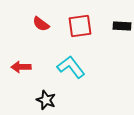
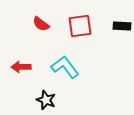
cyan L-shape: moved 6 px left
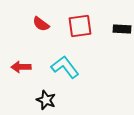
black rectangle: moved 3 px down
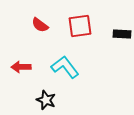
red semicircle: moved 1 px left, 1 px down
black rectangle: moved 5 px down
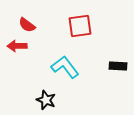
red semicircle: moved 13 px left
black rectangle: moved 4 px left, 32 px down
red arrow: moved 4 px left, 21 px up
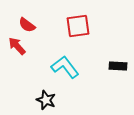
red square: moved 2 px left
red arrow: rotated 48 degrees clockwise
